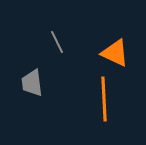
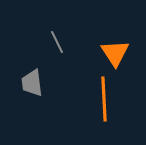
orange triangle: rotated 32 degrees clockwise
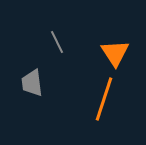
orange line: rotated 21 degrees clockwise
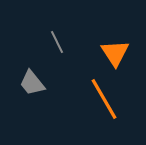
gray trapezoid: rotated 32 degrees counterclockwise
orange line: rotated 48 degrees counterclockwise
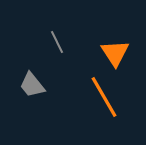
gray trapezoid: moved 2 px down
orange line: moved 2 px up
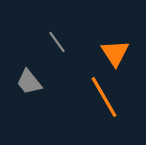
gray line: rotated 10 degrees counterclockwise
gray trapezoid: moved 3 px left, 3 px up
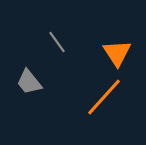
orange triangle: moved 2 px right
orange line: rotated 72 degrees clockwise
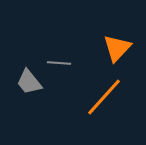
gray line: moved 2 px right, 21 px down; rotated 50 degrees counterclockwise
orange triangle: moved 5 px up; rotated 16 degrees clockwise
